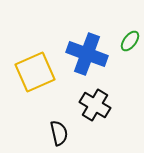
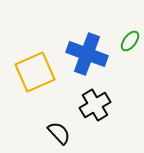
black cross: rotated 28 degrees clockwise
black semicircle: rotated 30 degrees counterclockwise
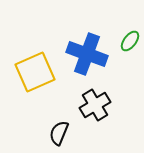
black semicircle: rotated 115 degrees counterclockwise
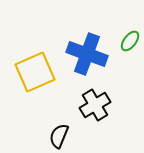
black semicircle: moved 3 px down
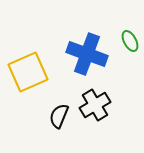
green ellipse: rotated 65 degrees counterclockwise
yellow square: moved 7 px left
black semicircle: moved 20 px up
